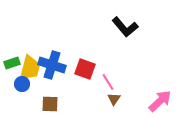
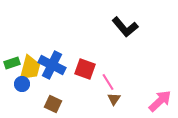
blue cross: rotated 8 degrees clockwise
brown square: moved 3 px right; rotated 24 degrees clockwise
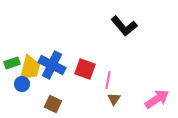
black L-shape: moved 1 px left, 1 px up
pink line: moved 2 px up; rotated 42 degrees clockwise
pink arrow: moved 3 px left, 2 px up; rotated 10 degrees clockwise
